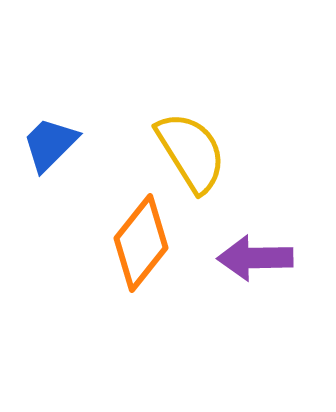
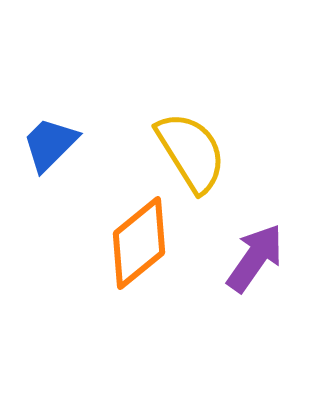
orange diamond: moved 2 px left; rotated 12 degrees clockwise
purple arrow: rotated 126 degrees clockwise
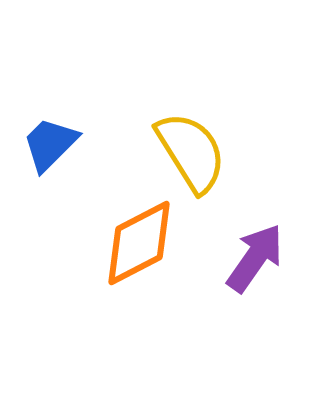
orange diamond: rotated 12 degrees clockwise
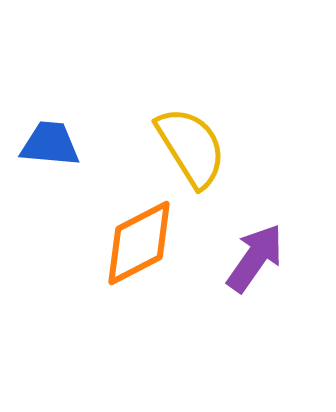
blue trapezoid: rotated 50 degrees clockwise
yellow semicircle: moved 5 px up
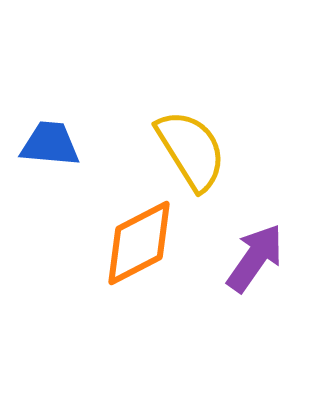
yellow semicircle: moved 3 px down
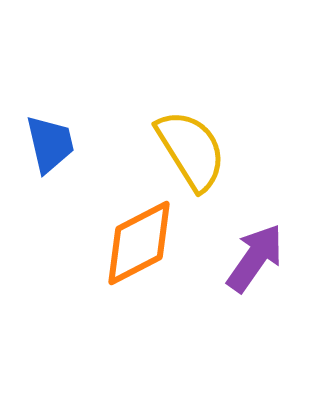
blue trapezoid: rotated 72 degrees clockwise
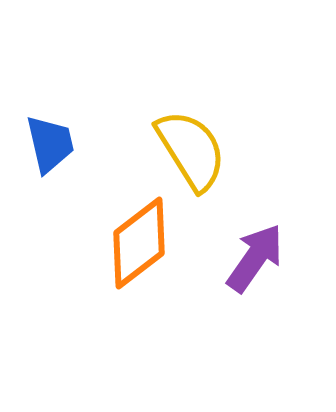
orange diamond: rotated 10 degrees counterclockwise
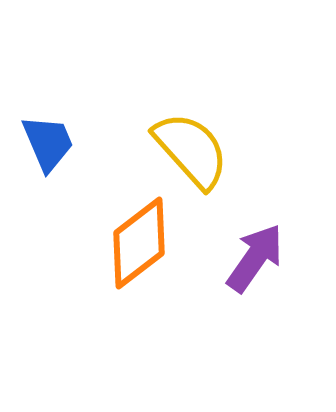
blue trapezoid: moved 2 px left, 1 px up; rotated 10 degrees counterclockwise
yellow semicircle: rotated 10 degrees counterclockwise
